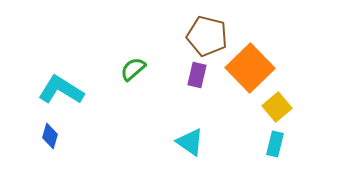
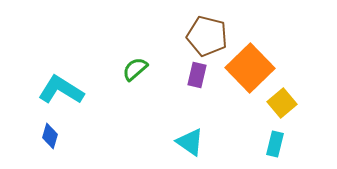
green semicircle: moved 2 px right
yellow square: moved 5 px right, 4 px up
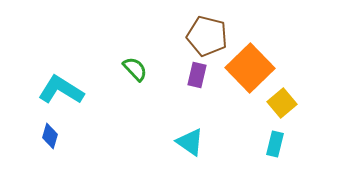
green semicircle: rotated 88 degrees clockwise
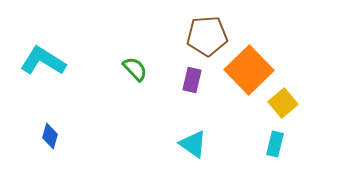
brown pentagon: rotated 18 degrees counterclockwise
orange square: moved 1 px left, 2 px down
purple rectangle: moved 5 px left, 5 px down
cyan L-shape: moved 18 px left, 29 px up
yellow square: moved 1 px right
cyan triangle: moved 3 px right, 2 px down
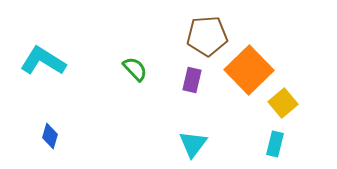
cyan triangle: rotated 32 degrees clockwise
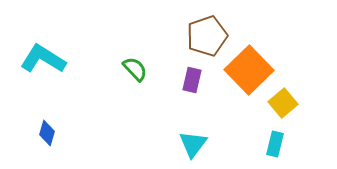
brown pentagon: rotated 15 degrees counterclockwise
cyan L-shape: moved 2 px up
blue diamond: moved 3 px left, 3 px up
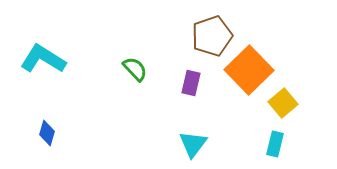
brown pentagon: moved 5 px right
purple rectangle: moved 1 px left, 3 px down
